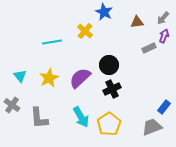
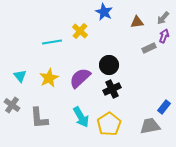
yellow cross: moved 5 px left
gray trapezoid: moved 2 px left, 1 px up; rotated 10 degrees clockwise
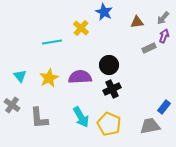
yellow cross: moved 1 px right, 3 px up
purple semicircle: moved 1 px up; rotated 40 degrees clockwise
yellow pentagon: rotated 15 degrees counterclockwise
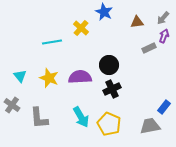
yellow star: rotated 24 degrees counterclockwise
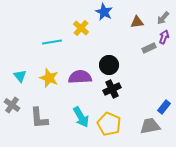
purple arrow: moved 1 px down
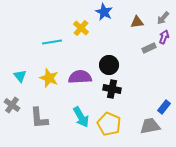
black cross: rotated 36 degrees clockwise
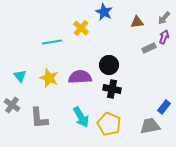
gray arrow: moved 1 px right
